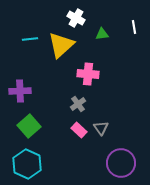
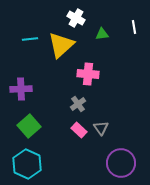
purple cross: moved 1 px right, 2 px up
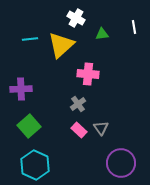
cyan hexagon: moved 8 px right, 1 px down
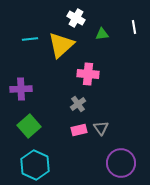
pink rectangle: rotated 56 degrees counterclockwise
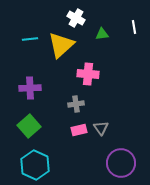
purple cross: moved 9 px right, 1 px up
gray cross: moved 2 px left; rotated 28 degrees clockwise
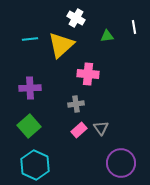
green triangle: moved 5 px right, 2 px down
pink rectangle: rotated 28 degrees counterclockwise
